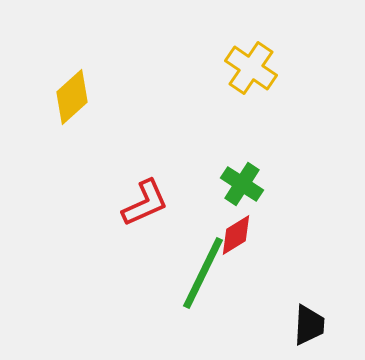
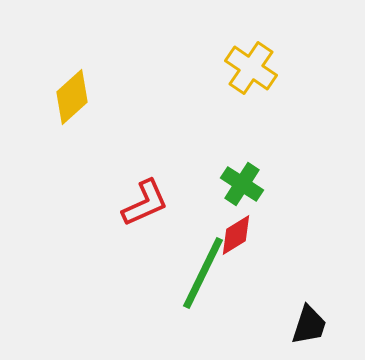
black trapezoid: rotated 15 degrees clockwise
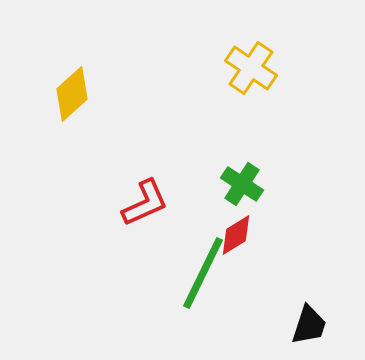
yellow diamond: moved 3 px up
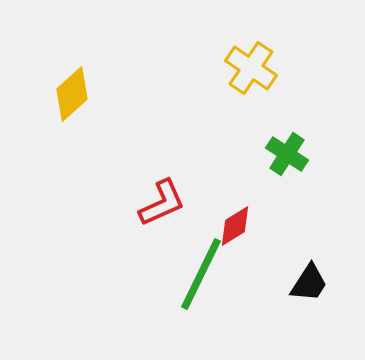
green cross: moved 45 px right, 30 px up
red L-shape: moved 17 px right
red diamond: moved 1 px left, 9 px up
green line: moved 2 px left, 1 px down
black trapezoid: moved 42 px up; rotated 15 degrees clockwise
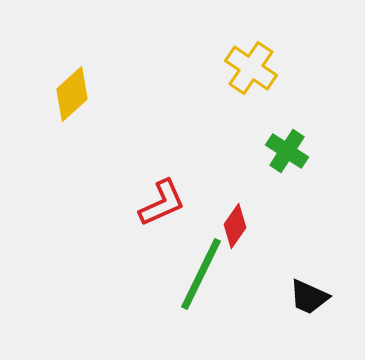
green cross: moved 3 px up
red diamond: rotated 24 degrees counterclockwise
black trapezoid: moved 14 px down; rotated 81 degrees clockwise
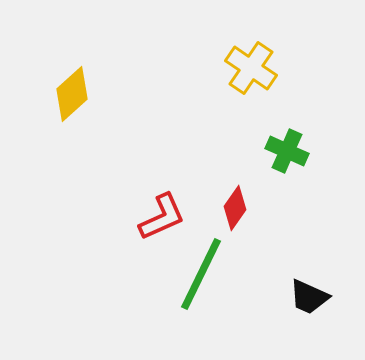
green cross: rotated 9 degrees counterclockwise
red L-shape: moved 14 px down
red diamond: moved 18 px up
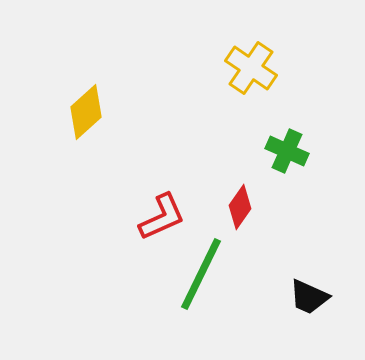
yellow diamond: moved 14 px right, 18 px down
red diamond: moved 5 px right, 1 px up
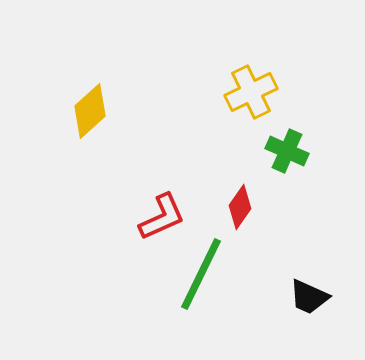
yellow cross: moved 24 px down; rotated 30 degrees clockwise
yellow diamond: moved 4 px right, 1 px up
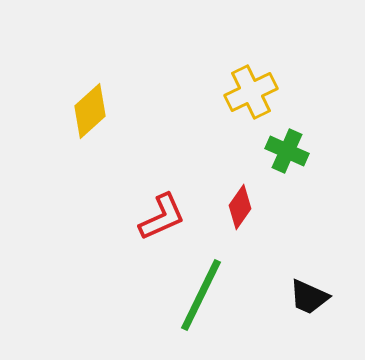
green line: moved 21 px down
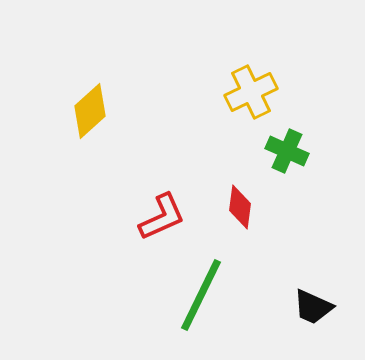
red diamond: rotated 27 degrees counterclockwise
black trapezoid: moved 4 px right, 10 px down
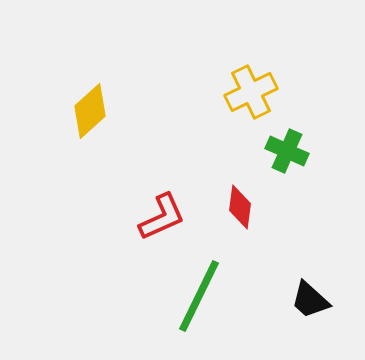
green line: moved 2 px left, 1 px down
black trapezoid: moved 3 px left, 7 px up; rotated 18 degrees clockwise
